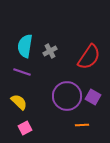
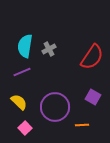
gray cross: moved 1 px left, 2 px up
red semicircle: moved 3 px right
purple line: rotated 42 degrees counterclockwise
purple circle: moved 12 px left, 11 px down
pink square: rotated 16 degrees counterclockwise
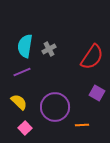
purple square: moved 4 px right, 4 px up
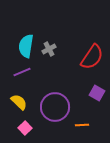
cyan semicircle: moved 1 px right
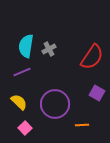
purple circle: moved 3 px up
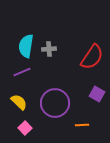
gray cross: rotated 24 degrees clockwise
purple square: moved 1 px down
purple circle: moved 1 px up
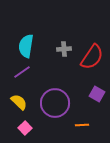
gray cross: moved 15 px right
purple line: rotated 12 degrees counterclockwise
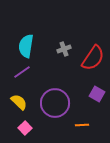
gray cross: rotated 16 degrees counterclockwise
red semicircle: moved 1 px right, 1 px down
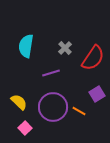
gray cross: moved 1 px right, 1 px up; rotated 24 degrees counterclockwise
purple line: moved 29 px right, 1 px down; rotated 18 degrees clockwise
purple square: rotated 28 degrees clockwise
purple circle: moved 2 px left, 4 px down
orange line: moved 3 px left, 14 px up; rotated 32 degrees clockwise
